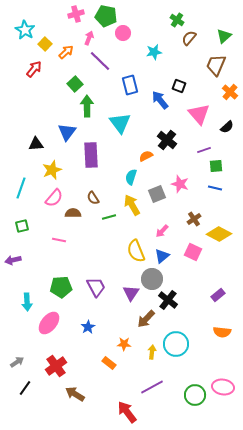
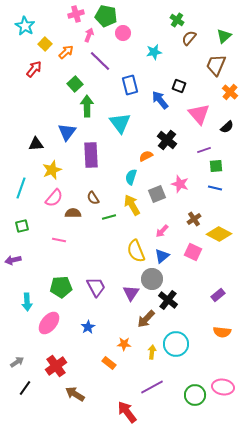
cyan star at (25, 30): moved 4 px up
pink arrow at (89, 38): moved 3 px up
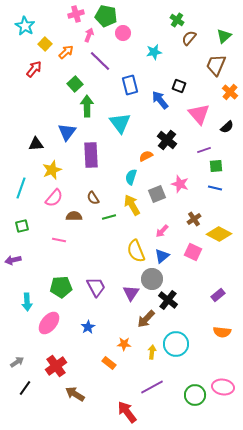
brown semicircle at (73, 213): moved 1 px right, 3 px down
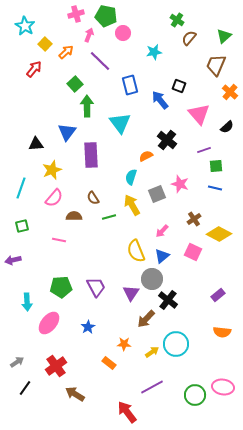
yellow arrow at (152, 352): rotated 48 degrees clockwise
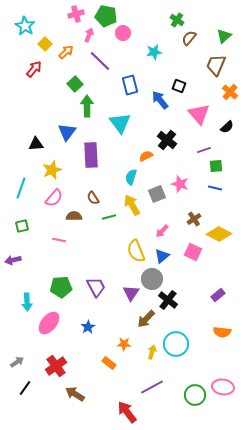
yellow arrow at (152, 352): rotated 40 degrees counterclockwise
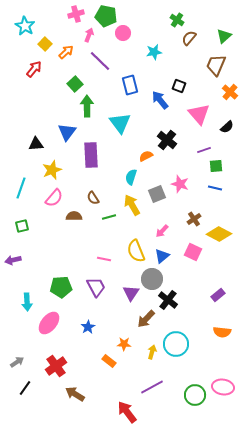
pink line at (59, 240): moved 45 px right, 19 px down
orange rectangle at (109, 363): moved 2 px up
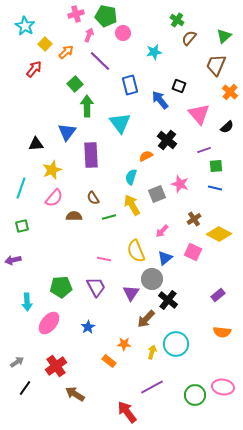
blue triangle at (162, 256): moved 3 px right, 2 px down
